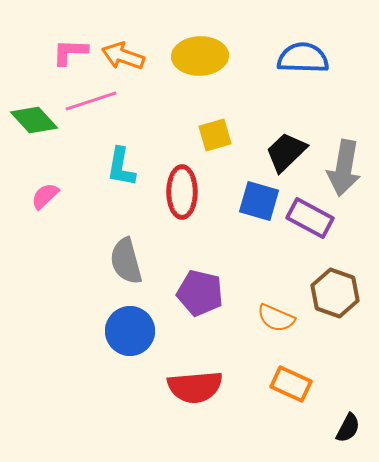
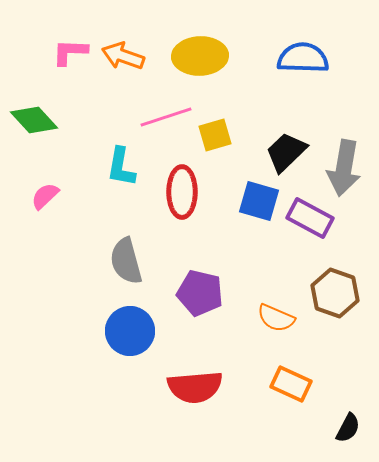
pink line: moved 75 px right, 16 px down
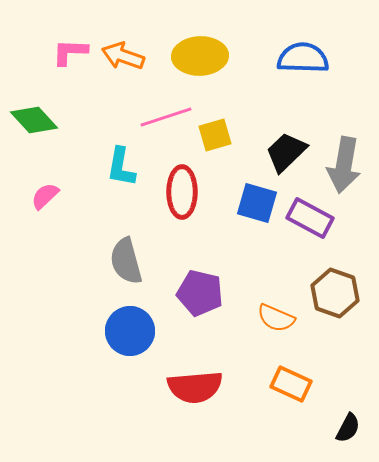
gray arrow: moved 3 px up
blue square: moved 2 px left, 2 px down
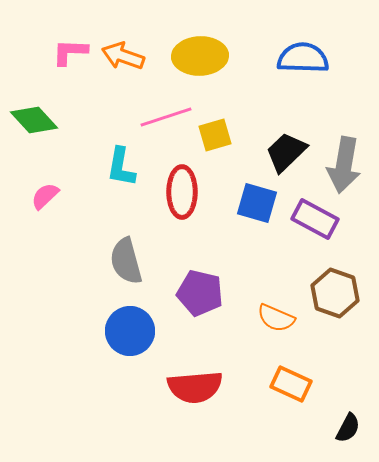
purple rectangle: moved 5 px right, 1 px down
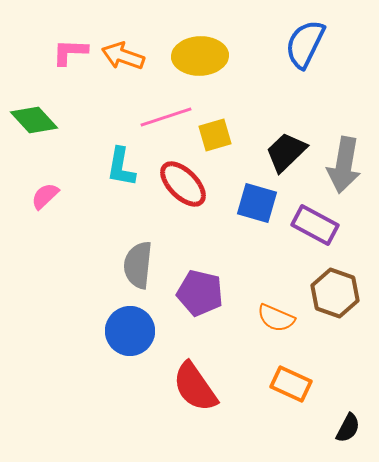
blue semicircle: moved 2 px right, 14 px up; rotated 66 degrees counterclockwise
red ellipse: moved 1 px right, 8 px up; rotated 45 degrees counterclockwise
purple rectangle: moved 6 px down
gray semicircle: moved 12 px right, 4 px down; rotated 21 degrees clockwise
red semicircle: rotated 60 degrees clockwise
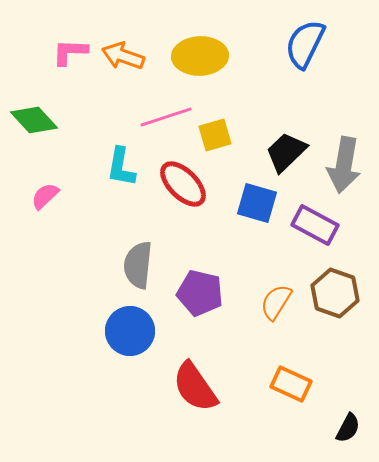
orange semicircle: moved 16 px up; rotated 99 degrees clockwise
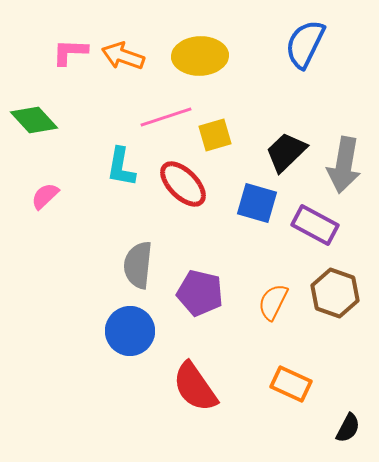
orange semicircle: moved 3 px left; rotated 6 degrees counterclockwise
